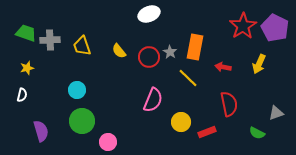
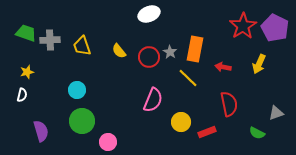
orange rectangle: moved 2 px down
yellow star: moved 4 px down
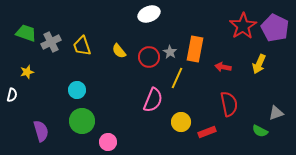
gray cross: moved 1 px right, 2 px down; rotated 24 degrees counterclockwise
yellow line: moved 11 px left; rotated 70 degrees clockwise
white semicircle: moved 10 px left
green semicircle: moved 3 px right, 2 px up
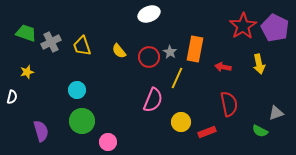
yellow arrow: rotated 36 degrees counterclockwise
white semicircle: moved 2 px down
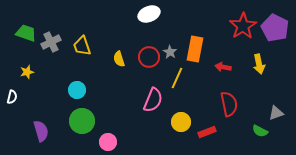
yellow semicircle: moved 8 px down; rotated 21 degrees clockwise
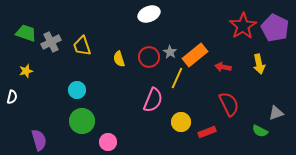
orange rectangle: moved 6 px down; rotated 40 degrees clockwise
yellow star: moved 1 px left, 1 px up
red semicircle: rotated 15 degrees counterclockwise
purple semicircle: moved 2 px left, 9 px down
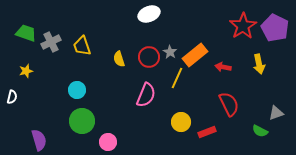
pink semicircle: moved 7 px left, 5 px up
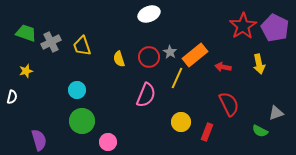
red rectangle: rotated 48 degrees counterclockwise
